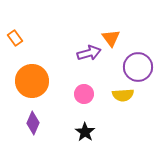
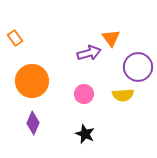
black star: moved 2 px down; rotated 12 degrees counterclockwise
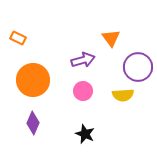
orange rectangle: moved 3 px right; rotated 28 degrees counterclockwise
purple arrow: moved 6 px left, 7 px down
orange circle: moved 1 px right, 1 px up
pink circle: moved 1 px left, 3 px up
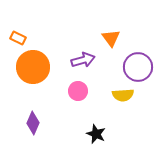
orange circle: moved 13 px up
pink circle: moved 5 px left
black star: moved 11 px right
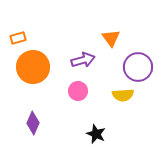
orange rectangle: rotated 42 degrees counterclockwise
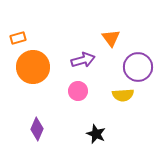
purple diamond: moved 4 px right, 6 px down
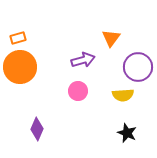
orange triangle: rotated 12 degrees clockwise
orange circle: moved 13 px left
black star: moved 31 px right, 1 px up
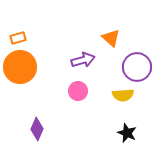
orange triangle: rotated 24 degrees counterclockwise
purple circle: moved 1 px left
